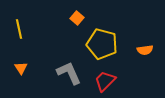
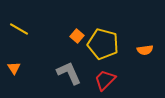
orange square: moved 18 px down
yellow line: rotated 48 degrees counterclockwise
yellow pentagon: moved 1 px right
orange triangle: moved 7 px left
red trapezoid: moved 1 px up
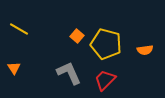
yellow pentagon: moved 3 px right
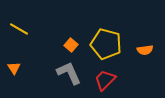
orange square: moved 6 px left, 9 px down
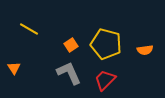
yellow line: moved 10 px right
orange square: rotated 16 degrees clockwise
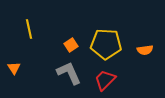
yellow line: rotated 48 degrees clockwise
yellow pentagon: rotated 12 degrees counterclockwise
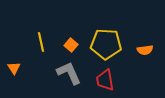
yellow line: moved 12 px right, 13 px down
orange square: rotated 16 degrees counterclockwise
red trapezoid: rotated 55 degrees counterclockwise
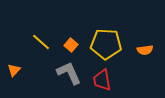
yellow line: rotated 36 degrees counterclockwise
orange triangle: moved 2 px down; rotated 16 degrees clockwise
red trapezoid: moved 3 px left
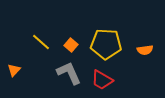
red trapezoid: rotated 50 degrees counterclockwise
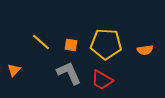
orange square: rotated 32 degrees counterclockwise
